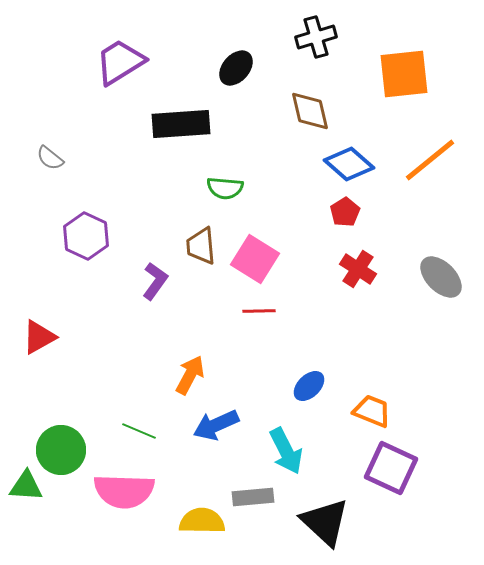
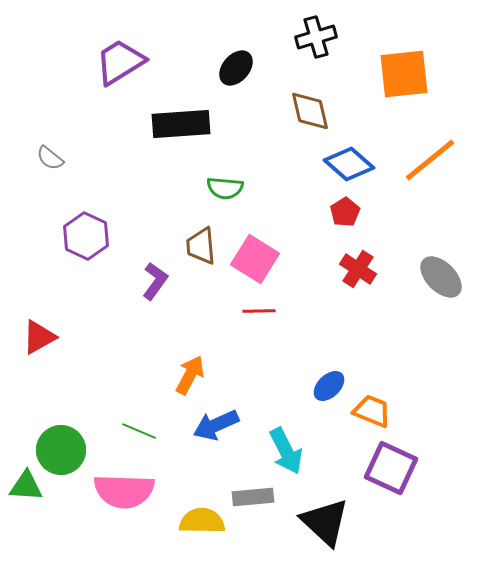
blue ellipse: moved 20 px right
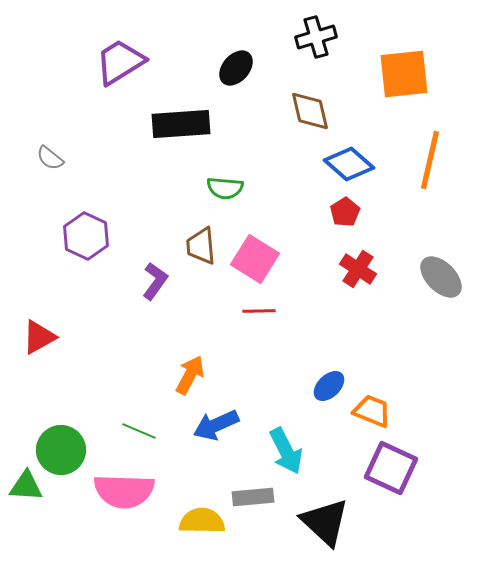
orange line: rotated 38 degrees counterclockwise
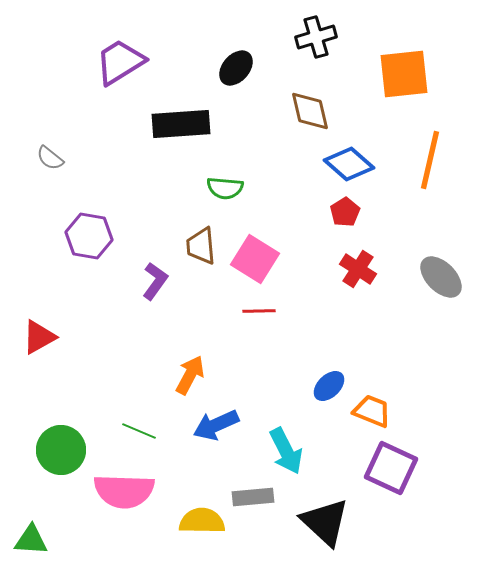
purple hexagon: moved 3 px right; rotated 15 degrees counterclockwise
green triangle: moved 5 px right, 54 px down
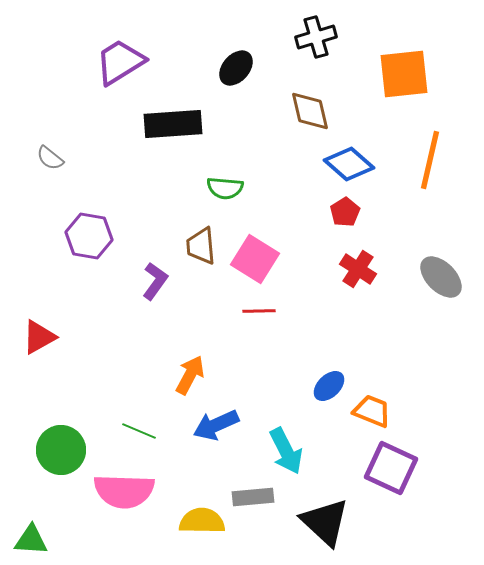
black rectangle: moved 8 px left
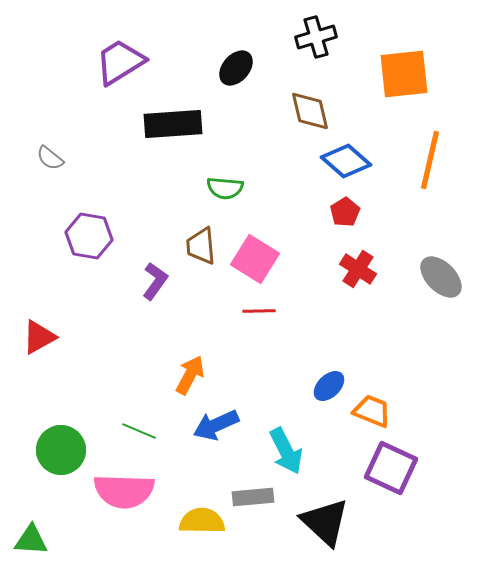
blue diamond: moved 3 px left, 3 px up
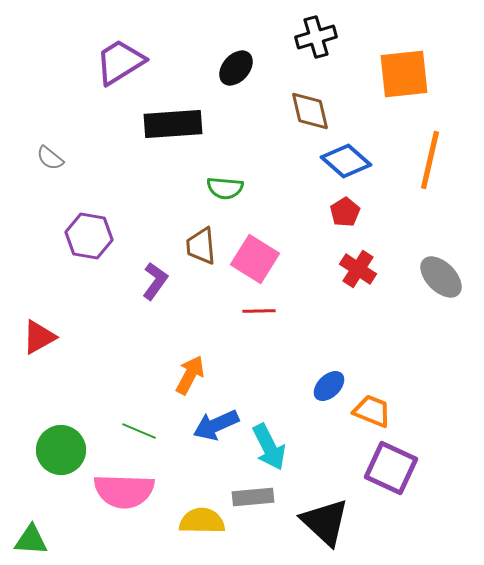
cyan arrow: moved 17 px left, 4 px up
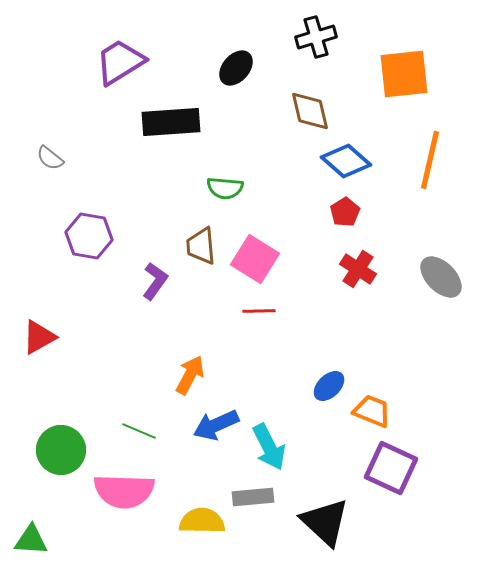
black rectangle: moved 2 px left, 2 px up
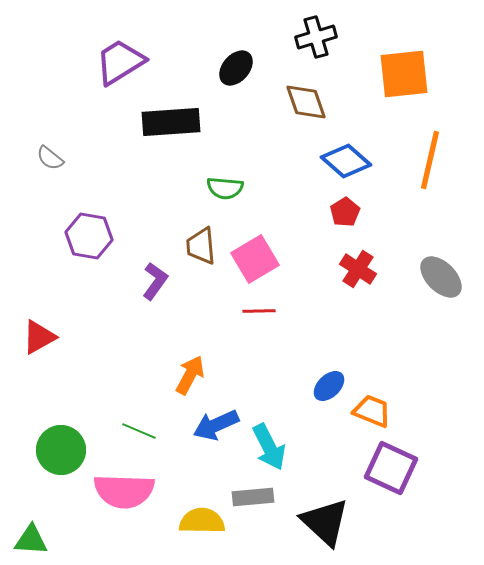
brown diamond: moved 4 px left, 9 px up; rotated 6 degrees counterclockwise
pink square: rotated 27 degrees clockwise
